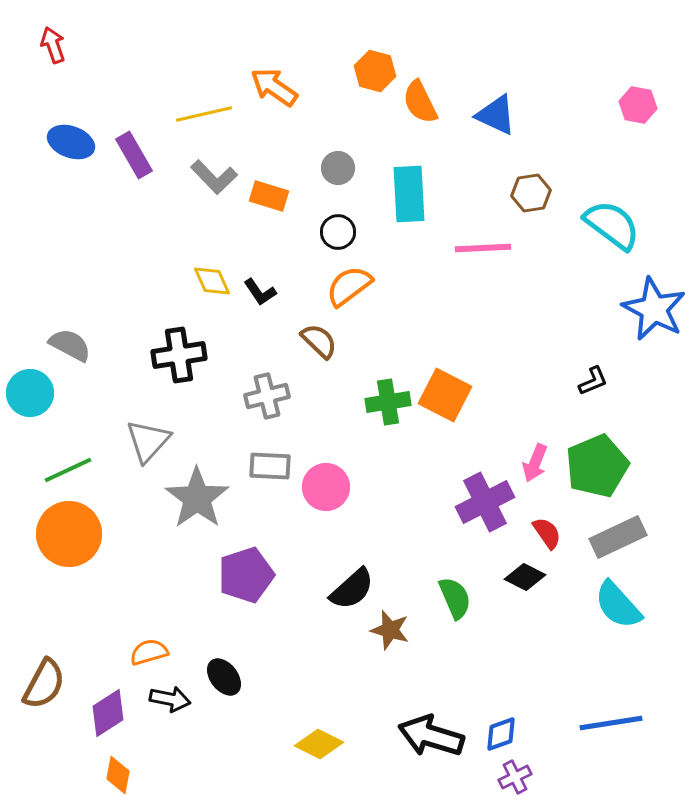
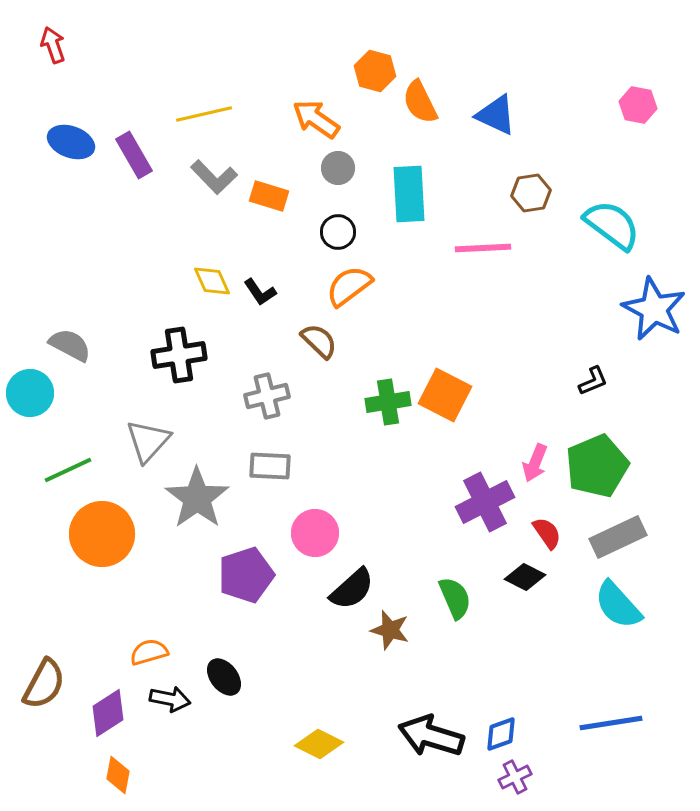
orange arrow at (274, 87): moved 42 px right, 32 px down
pink circle at (326, 487): moved 11 px left, 46 px down
orange circle at (69, 534): moved 33 px right
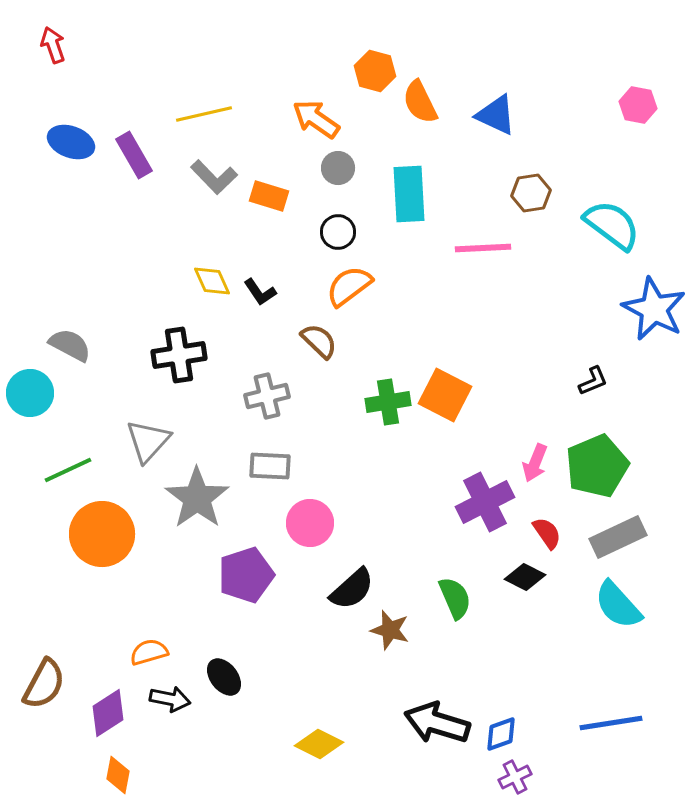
pink circle at (315, 533): moved 5 px left, 10 px up
black arrow at (431, 736): moved 6 px right, 13 px up
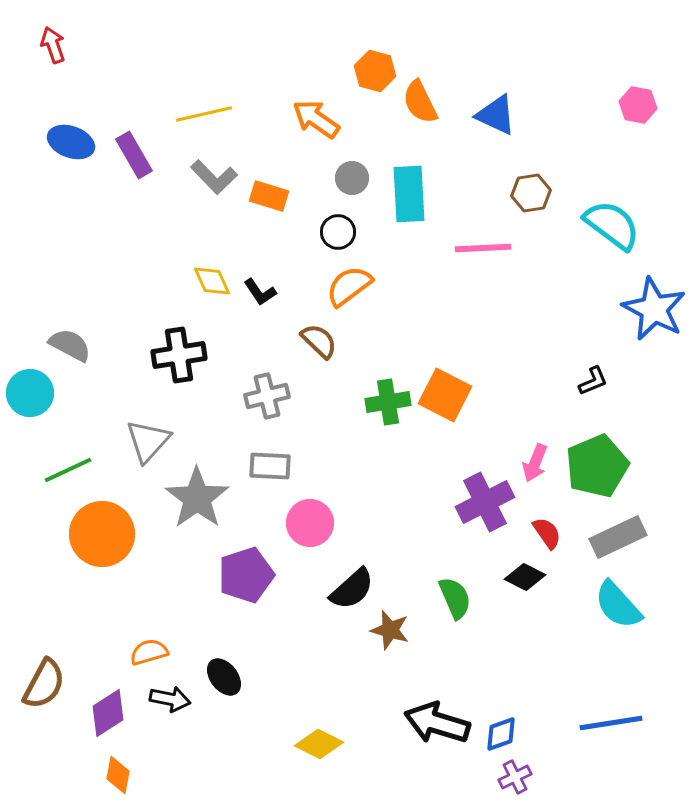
gray circle at (338, 168): moved 14 px right, 10 px down
